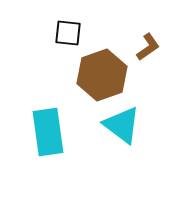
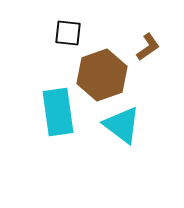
cyan rectangle: moved 10 px right, 20 px up
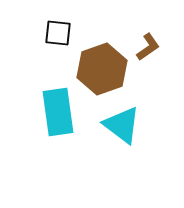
black square: moved 10 px left
brown hexagon: moved 6 px up
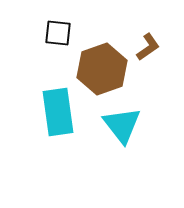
cyan triangle: rotated 15 degrees clockwise
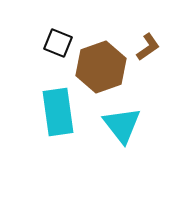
black square: moved 10 px down; rotated 16 degrees clockwise
brown hexagon: moved 1 px left, 2 px up
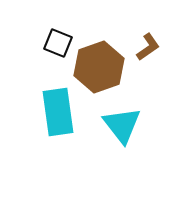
brown hexagon: moved 2 px left
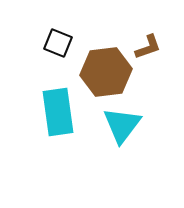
brown L-shape: rotated 16 degrees clockwise
brown hexagon: moved 7 px right, 5 px down; rotated 12 degrees clockwise
cyan triangle: rotated 15 degrees clockwise
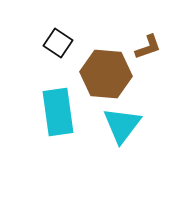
black square: rotated 12 degrees clockwise
brown hexagon: moved 2 px down; rotated 12 degrees clockwise
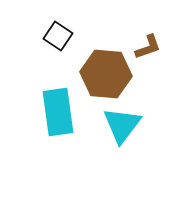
black square: moved 7 px up
